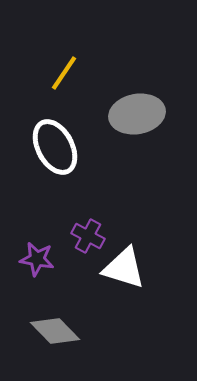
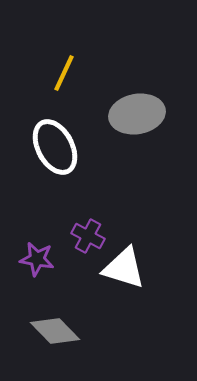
yellow line: rotated 9 degrees counterclockwise
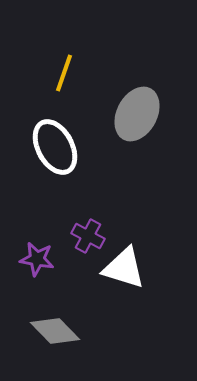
yellow line: rotated 6 degrees counterclockwise
gray ellipse: rotated 52 degrees counterclockwise
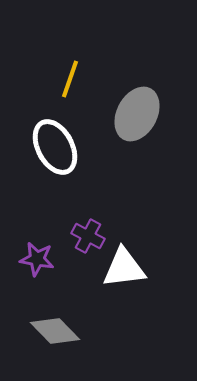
yellow line: moved 6 px right, 6 px down
white triangle: rotated 24 degrees counterclockwise
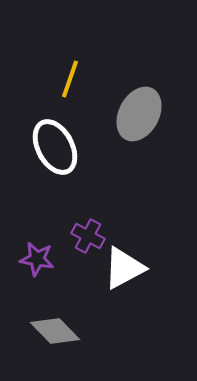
gray ellipse: moved 2 px right
white triangle: rotated 21 degrees counterclockwise
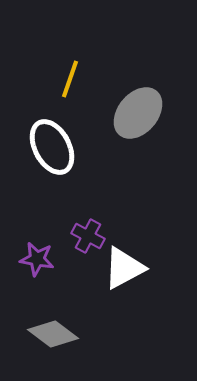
gray ellipse: moved 1 px left, 1 px up; rotated 12 degrees clockwise
white ellipse: moved 3 px left
gray diamond: moved 2 px left, 3 px down; rotated 9 degrees counterclockwise
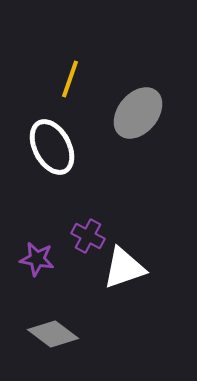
white triangle: rotated 9 degrees clockwise
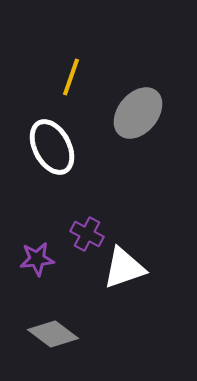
yellow line: moved 1 px right, 2 px up
purple cross: moved 1 px left, 2 px up
purple star: rotated 16 degrees counterclockwise
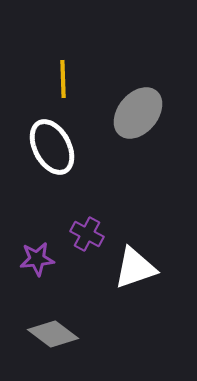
yellow line: moved 8 px left, 2 px down; rotated 21 degrees counterclockwise
white triangle: moved 11 px right
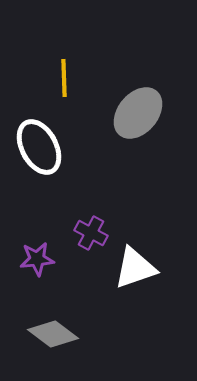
yellow line: moved 1 px right, 1 px up
white ellipse: moved 13 px left
purple cross: moved 4 px right, 1 px up
